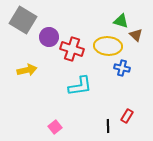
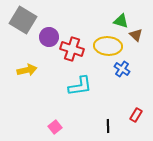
blue cross: moved 1 px down; rotated 21 degrees clockwise
red rectangle: moved 9 px right, 1 px up
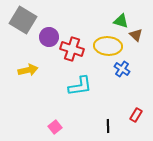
yellow arrow: moved 1 px right
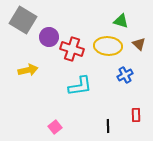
brown triangle: moved 3 px right, 9 px down
blue cross: moved 3 px right, 6 px down; rotated 28 degrees clockwise
red rectangle: rotated 32 degrees counterclockwise
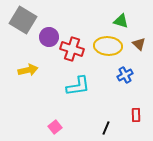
cyan L-shape: moved 2 px left
black line: moved 2 px left, 2 px down; rotated 24 degrees clockwise
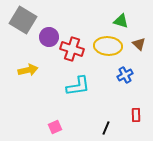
pink square: rotated 16 degrees clockwise
